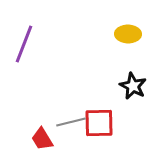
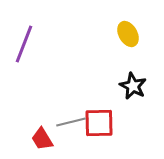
yellow ellipse: rotated 60 degrees clockwise
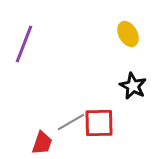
gray line: rotated 16 degrees counterclockwise
red trapezoid: moved 4 px down; rotated 130 degrees counterclockwise
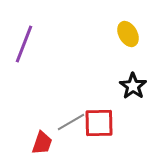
black star: rotated 8 degrees clockwise
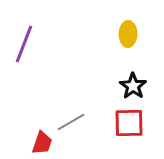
yellow ellipse: rotated 30 degrees clockwise
red square: moved 30 px right
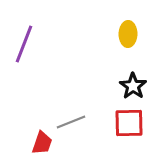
gray line: rotated 8 degrees clockwise
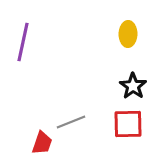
purple line: moved 1 px left, 2 px up; rotated 9 degrees counterclockwise
red square: moved 1 px left, 1 px down
